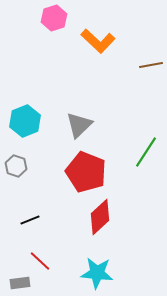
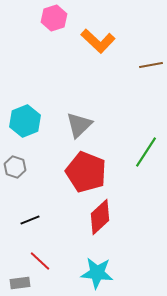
gray hexagon: moved 1 px left, 1 px down
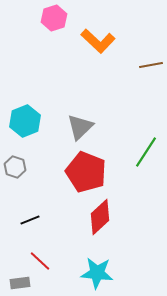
gray triangle: moved 1 px right, 2 px down
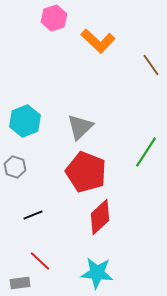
brown line: rotated 65 degrees clockwise
black line: moved 3 px right, 5 px up
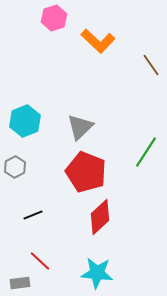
gray hexagon: rotated 15 degrees clockwise
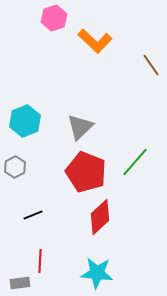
orange L-shape: moved 3 px left
green line: moved 11 px left, 10 px down; rotated 8 degrees clockwise
red line: rotated 50 degrees clockwise
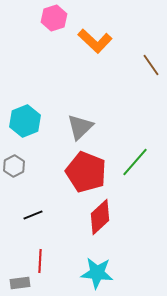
gray hexagon: moved 1 px left, 1 px up
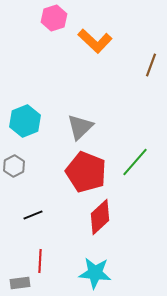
brown line: rotated 55 degrees clockwise
cyan star: moved 2 px left
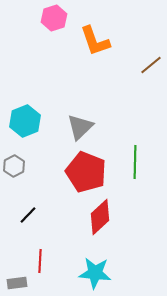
orange L-shape: rotated 28 degrees clockwise
brown line: rotated 30 degrees clockwise
green line: rotated 40 degrees counterclockwise
black line: moved 5 px left; rotated 24 degrees counterclockwise
gray rectangle: moved 3 px left
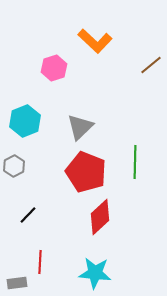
pink hexagon: moved 50 px down
orange L-shape: rotated 28 degrees counterclockwise
red line: moved 1 px down
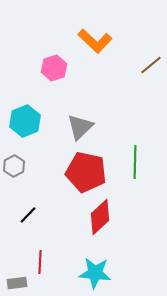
red pentagon: rotated 9 degrees counterclockwise
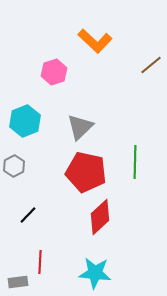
pink hexagon: moved 4 px down
gray rectangle: moved 1 px right, 1 px up
